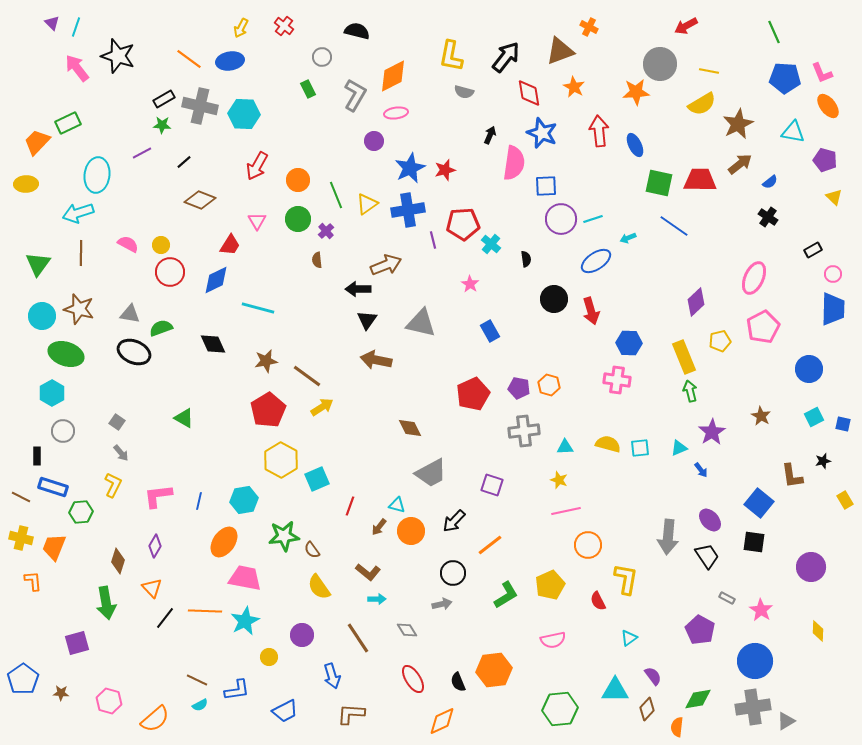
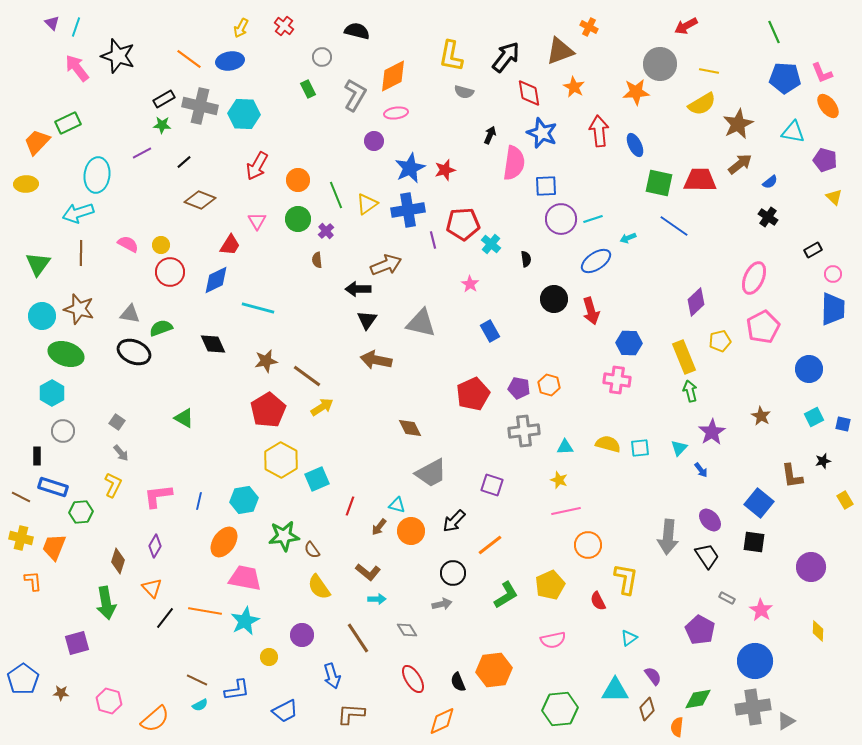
cyan triangle at (679, 448): rotated 24 degrees counterclockwise
orange line at (205, 611): rotated 8 degrees clockwise
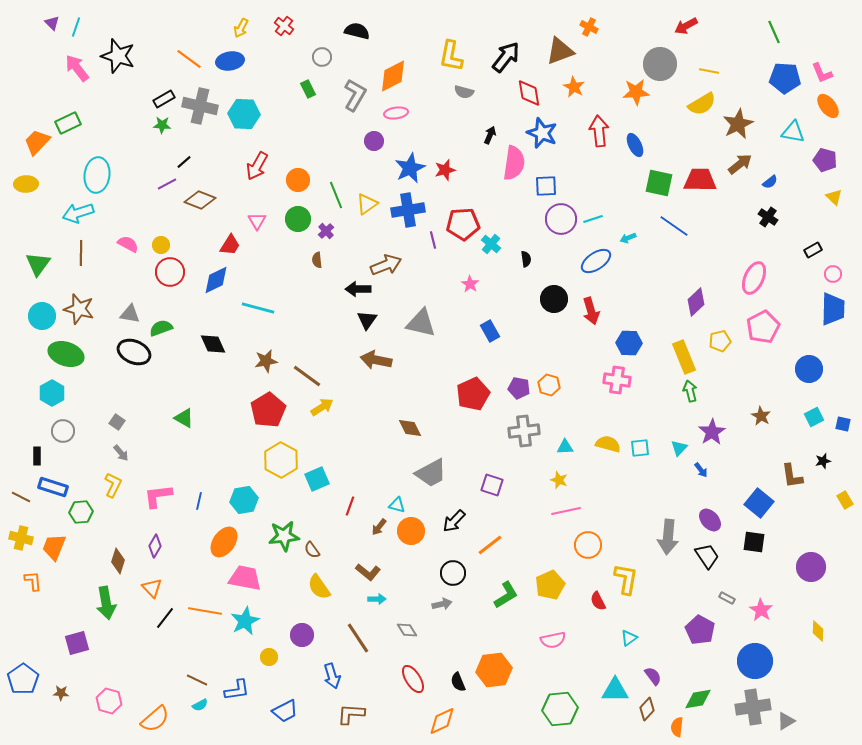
purple line at (142, 153): moved 25 px right, 31 px down
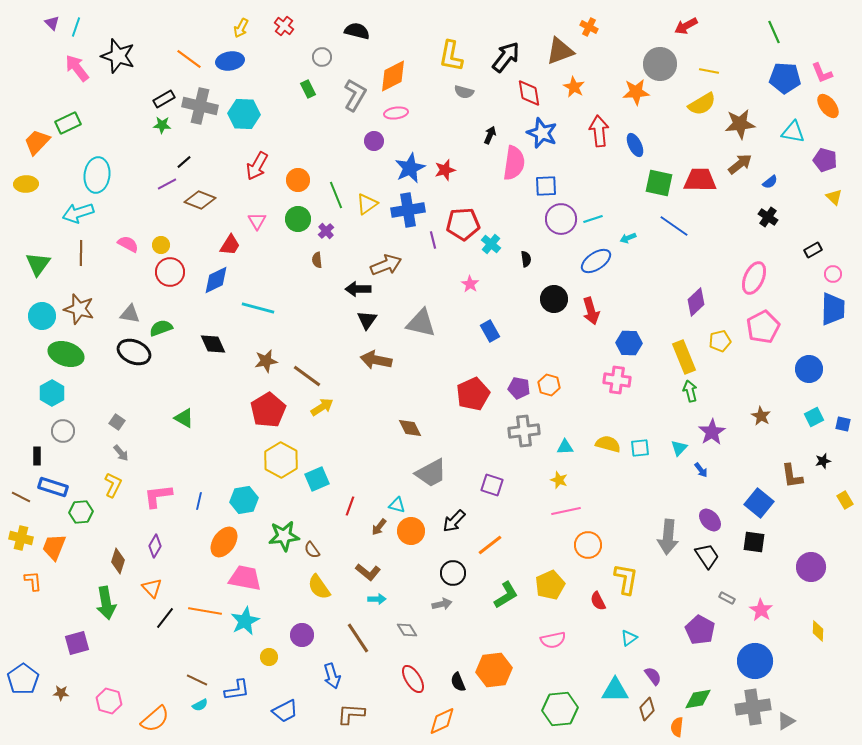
brown star at (738, 124): moved 2 px right; rotated 20 degrees clockwise
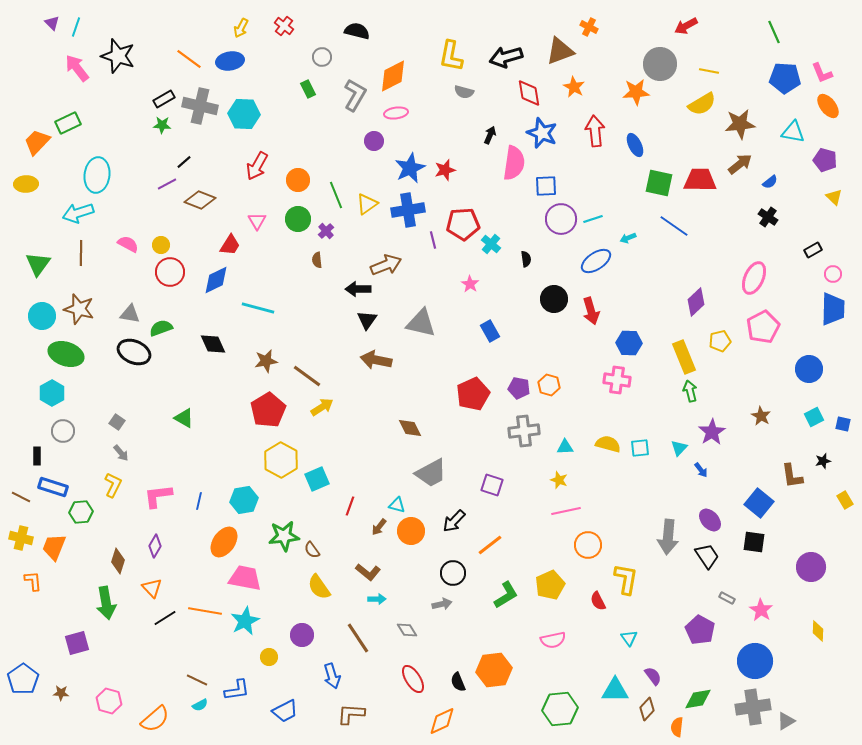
black arrow at (506, 57): rotated 144 degrees counterclockwise
red arrow at (599, 131): moved 4 px left
black line at (165, 618): rotated 20 degrees clockwise
cyan triangle at (629, 638): rotated 30 degrees counterclockwise
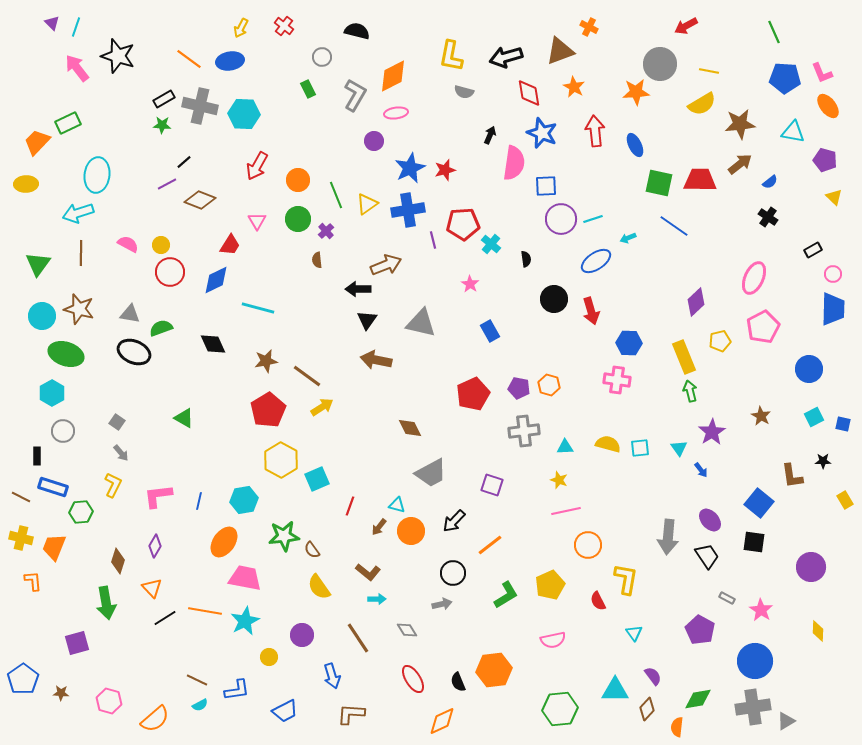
cyan triangle at (679, 448): rotated 18 degrees counterclockwise
black star at (823, 461): rotated 14 degrees clockwise
cyan triangle at (629, 638): moved 5 px right, 5 px up
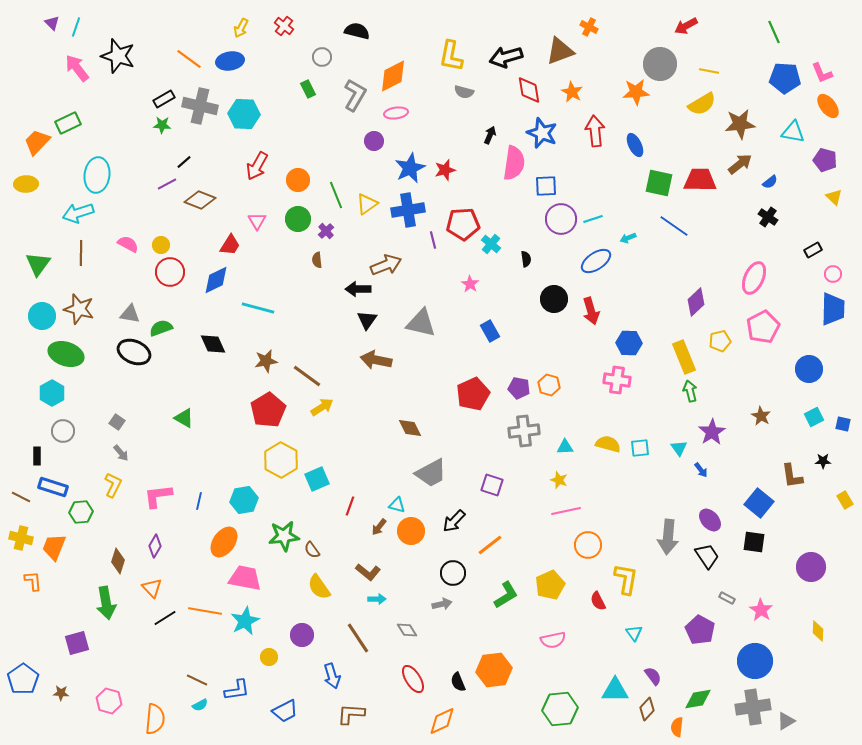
orange star at (574, 87): moved 2 px left, 5 px down
red diamond at (529, 93): moved 3 px up
orange semicircle at (155, 719): rotated 44 degrees counterclockwise
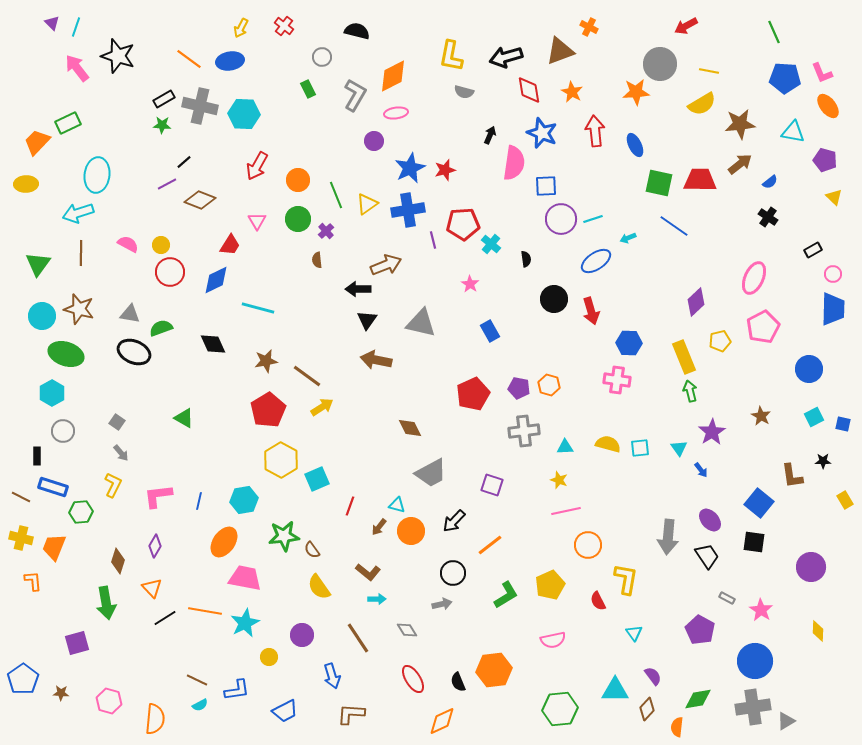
cyan star at (245, 621): moved 2 px down
